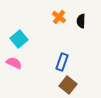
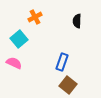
orange cross: moved 24 px left; rotated 24 degrees clockwise
black semicircle: moved 4 px left
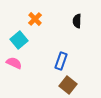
orange cross: moved 2 px down; rotated 16 degrees counterclockwise
cyan square: moved 1 px down
blue rectangle: moved 1 px left, 1 px up
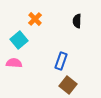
pink semicircle: rotated 21 degrees counterclockwise
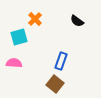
black semicircle: rotated 56 degrees counterclockwise
cyan square: moved 3 px up; rotated 24 degrees clockwise
brown square: moved 13 px left, 1 px up
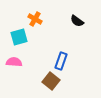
orange cross: rotated 16 degrees counterclockwise
pink semicircle: moved 1 px up
brown square: moved 4 px left, 3 px up
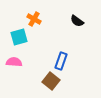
orange cross: moved 1 px left
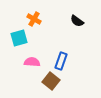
cyan square: moved 1 px down
pink semicircle: moved 18 px right
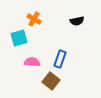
black semicircle: rotated 48 degrees counterclockwise
blue rectangle: moved 1 px left, 2 px up
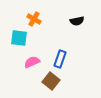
cyan square: rotated 24 degrees clockwise
pink semicircle: rotated 28 degrees counterclockwise
